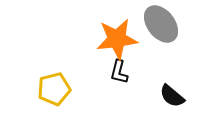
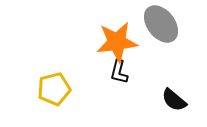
orange star: moved 3 px down
black semicircle: moved 2 px right, 4 px down
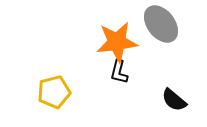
yellow pentagon: moved 3 px down
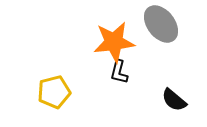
orange star: moved 3 px left
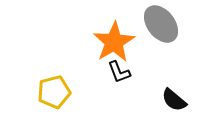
orange star: rotated 24 degrees counterclockwise
black L-shape: rotated 35 degrees counterclockwise
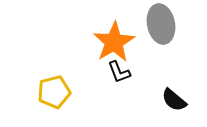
gray ellipse: rotated 27 degrees clockwise
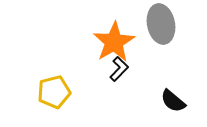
black L-shape: moved 3 px up; rotated 115 degrees counterclockwise
black semicircle: moved 1 px left, 1 px down
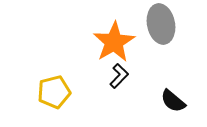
black L-shape: moved 7 px down
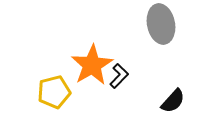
orange star: moved 22 px left, 23 px down
black semicircle: rotated 88 degrees counterclockwise
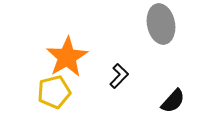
orange star: moved 25 px left, 8 px up
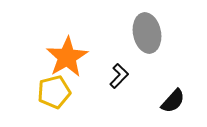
gray ellipse: moved 14 px left, 9 px down
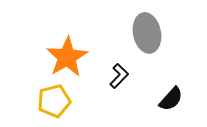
yellow pentagon: moved 9 px down
black semicircle: moved 2 px left, 2 px up
